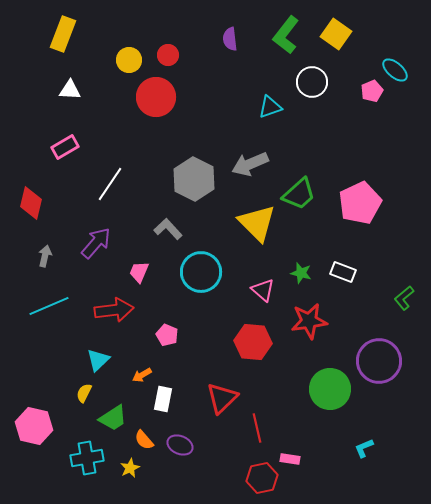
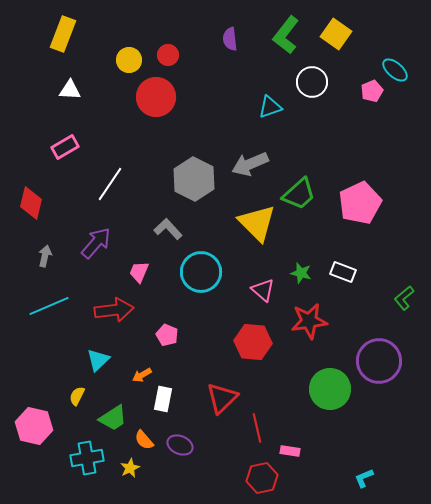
yellow semicircle at (84, 393): moved 7 px left, 3 px down
cyan L-shape at (364, 448): moved 30 px down
pink rectangle at (290, 459): moved 8 px up
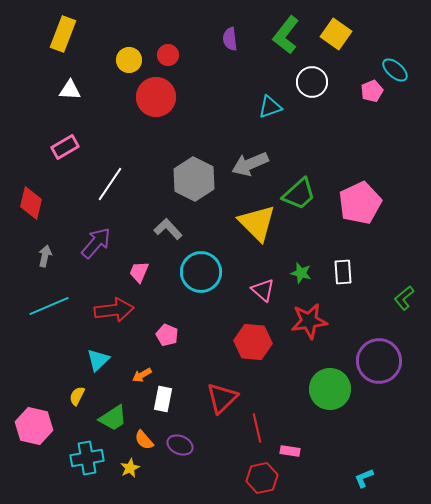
white rectangle at (343, 272): rotated 65 degrees clockwise
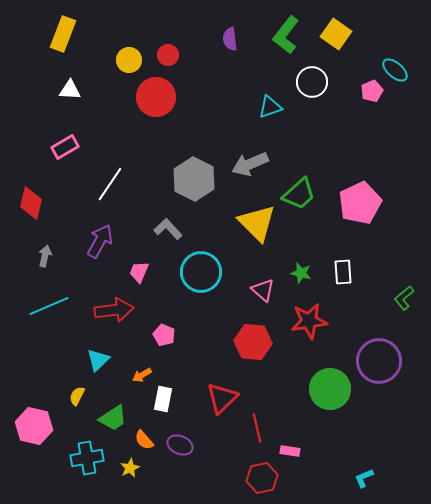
purple arrow at (96, 243): moved 4 px right, 2 px up; rotated 12 degrees counterclockwise
pink pentagon at (167, 335): moved 3 px left
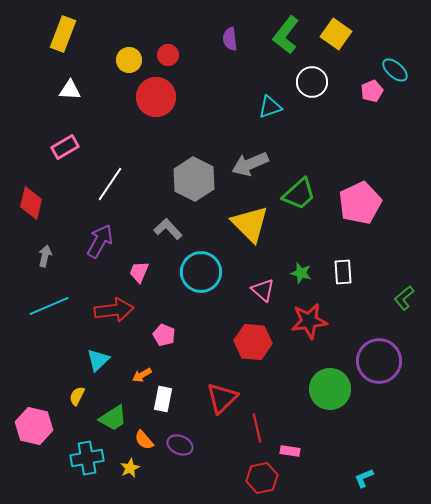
yellow triangle at (257, 223): moved 7 px left, 1 px down
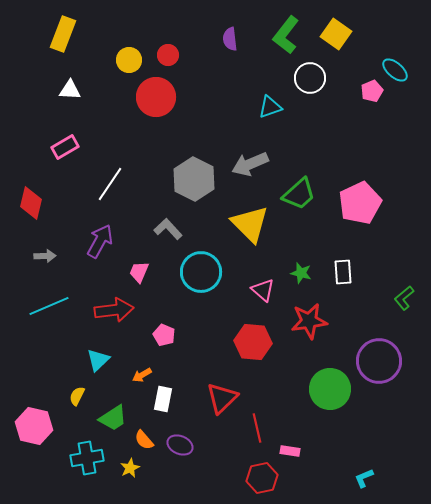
white circle at (312, 82): moved 2 px left, 4 px up
gray arrow at (45, 256): rotated 75 degrees clockwise
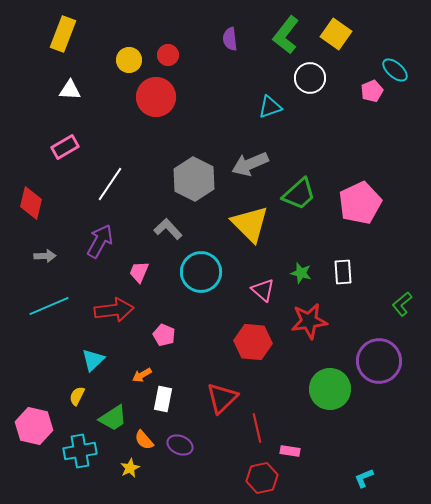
green L-shape at (404, 298): moved 2 px left, 6 px down
cyan triangle at (98, 360): moved 5 px left
cyan cross at (87, 458): moved 7 px left, 7 px up
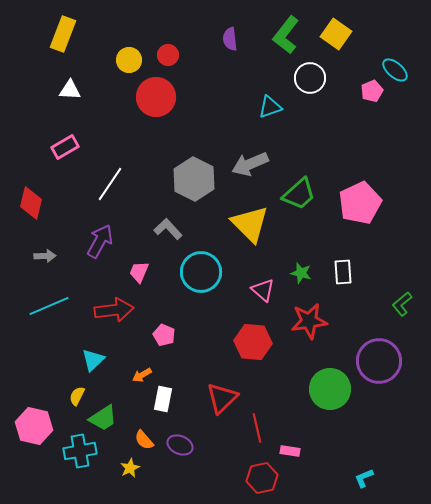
green trapezoid at (113, 418): moved 10 px left
